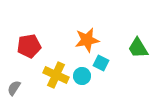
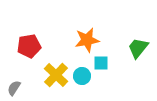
green trapezoid: rotated 70 degrees clockwise
cyan square: rotated 28 degrees counterclockwise
yellow cross: rotated 20 degrees clockwise
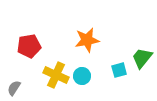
green trapezoid: moved 4 px right, 10 px down
cyan square: moved 18 px right, 7 px down; rotated 14 degrees counterclockwise
yellow cross: rotated 20 degrees counterclockwise
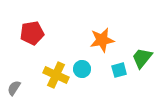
orange star: moved 15 px right
red pentagon: moved 3 px right, 13 px up
cyan circle: moved 7 px up
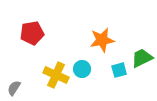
green trapezoid: rotated 25 degrees clockwise
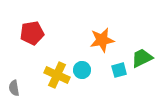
cyan circle: moved 1 px down
yellow cross: moved 1 px right
gray semicircle: rotated 42 degrees counterclockwise
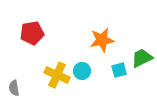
cyan circle: moved 1 px down
